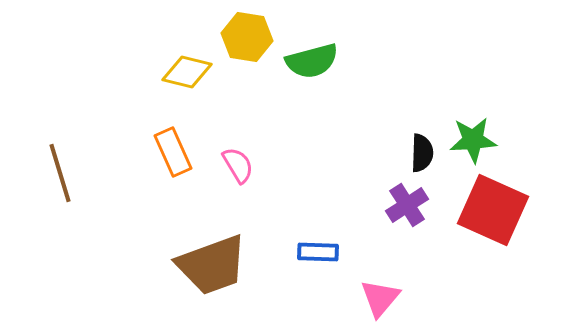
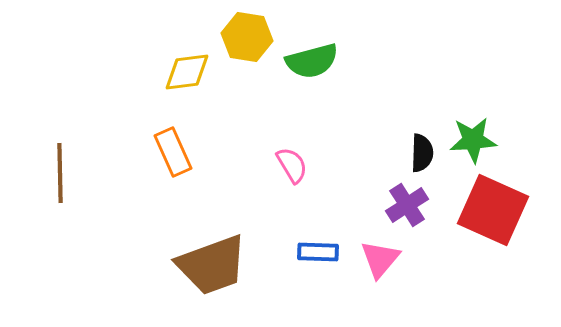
yellow diamond: rotated 21 degrees counterclockwise
pink semicircle: moved 54 px right
brown line: rotated 16 degrees clockwise
pink triangle: moved 39 px up
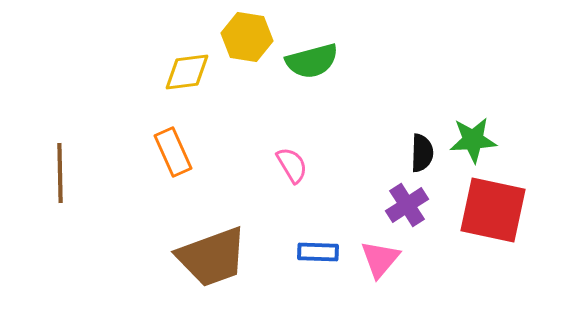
red square: rotated 12 degrees counterclockwise
brown trapezoid: moved 8 px up
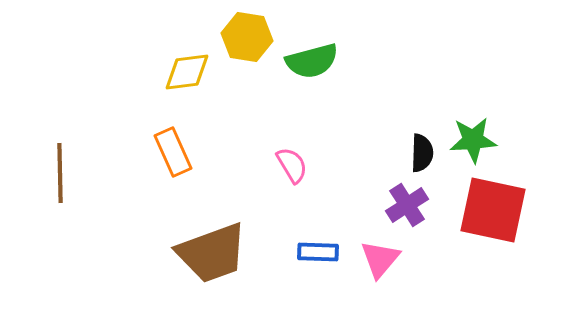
brown trapezoid: moved 4 px up
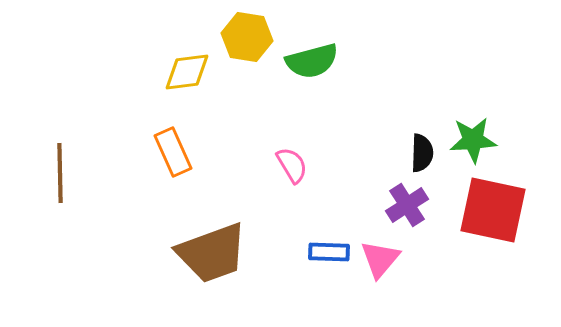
blue rectangle: moved 11 px right
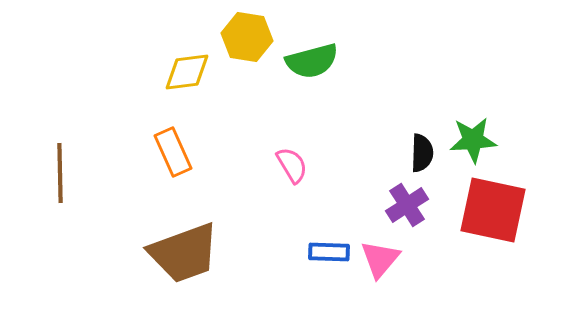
brown trapezoid: moved 28 px left
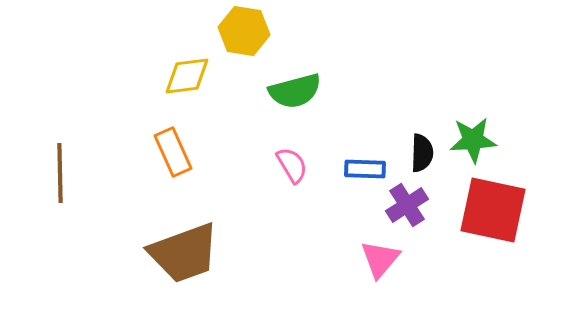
yellow hexagon: moved 3 px left, 6 px up
green semicircle: moved 17 px left, 30 px down
yellow diamond: moved 4 px down
blue rectangle: moved 36 px right, 83 px up
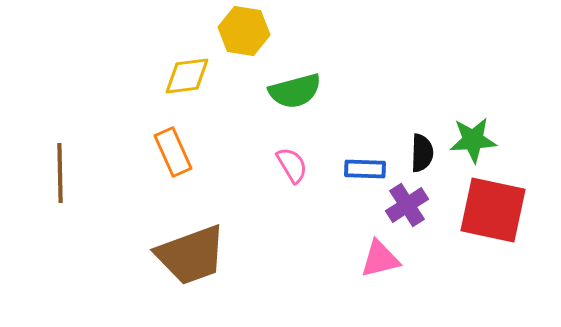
brown trapezoid: moved 7 px right, 2 px down
pink triangle: rotated 36 degrees clockwise
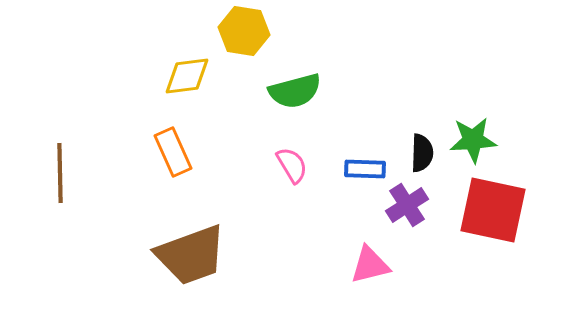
pink triangle: moved 10 px left, 6 px down
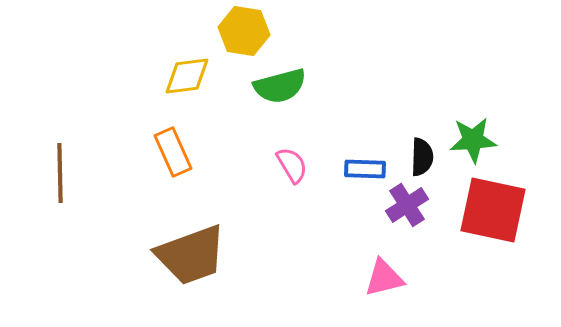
green semicircle: moved 15 px left, 5 px up
black semicircle: moved 4 px down
pink triangle: moved 14 px right, 13 px down
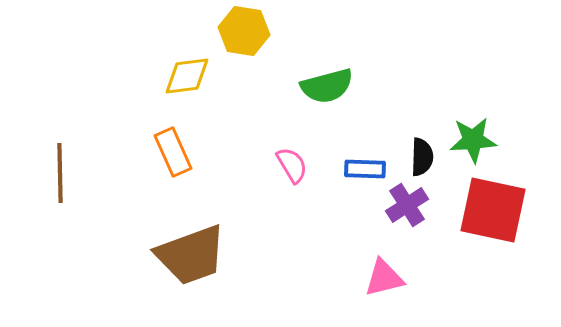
green semicircle: moved 47 px right
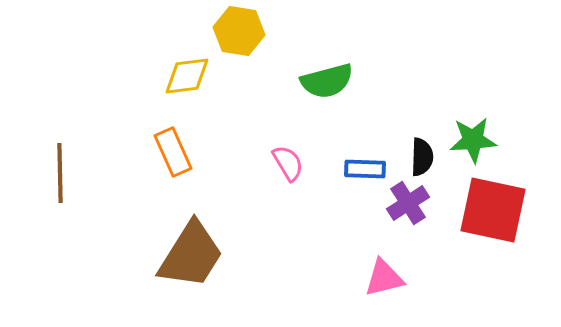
yellow hexagon: moved 5 px left
green semicircle: moved 5 px up
pink semicircle: moved 4 px left, 2 px up
purple cross: moved 1 px right, 2 px up
brown trapezoid: rotated 38 degrees counterclockwise
